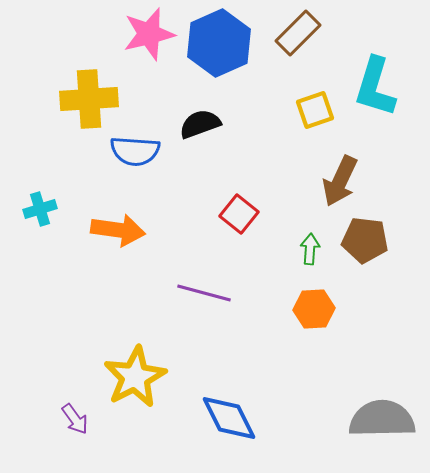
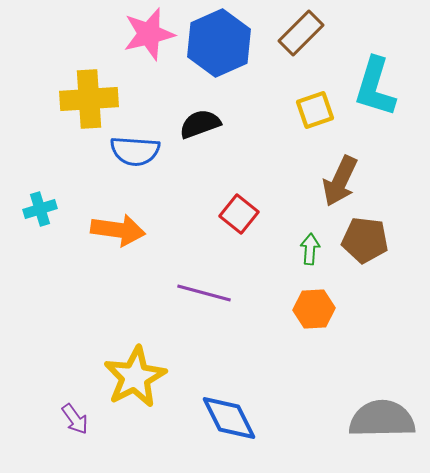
brown rectangle: moved 3 px right
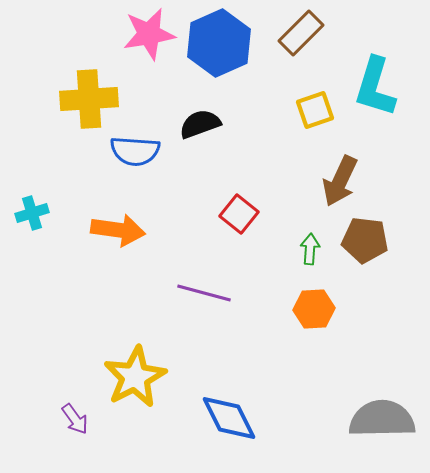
pink star: rotated 4 degrees clockwise
cyan cross: moved 8 px left, 4 px down
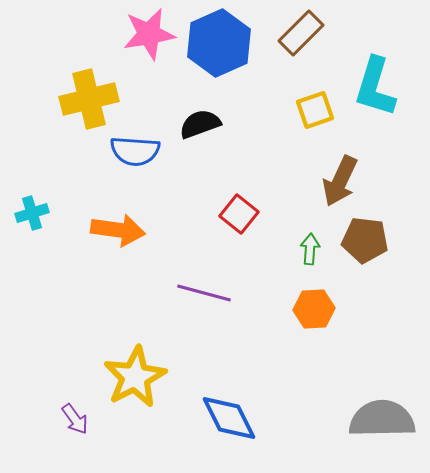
yellow cross: rotated 10 degrees counterclockwise
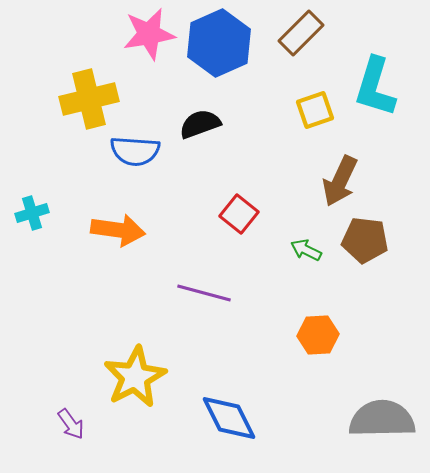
green arrow: moved 4 px left, 1 px down; rotated 68 degrees counterclockwise
orange hexagon: moved 4 px right, 26 px down
purple arrow: moved 4 px left, 5 px down
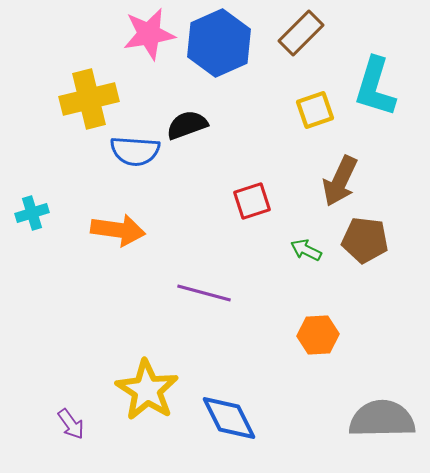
black semicircle: moved 13 px left, 1 px down
red square: moved 13 px right, 13 px up; rotated 33 degrees clockwise
yellow star: moved 12 px right, 13 px down; rotated 12 degrees counterclockwise
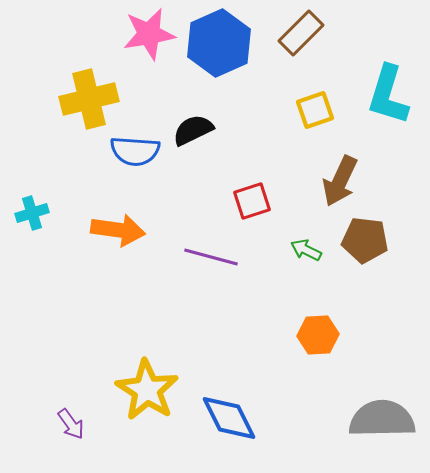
cyan L-shape: moved 13 px right, 8 px down
black semicircle: moved 6 px right, 5 px down; rotated 6 degrees counterclockwise
purple line: moved 7 px right, 36 px up
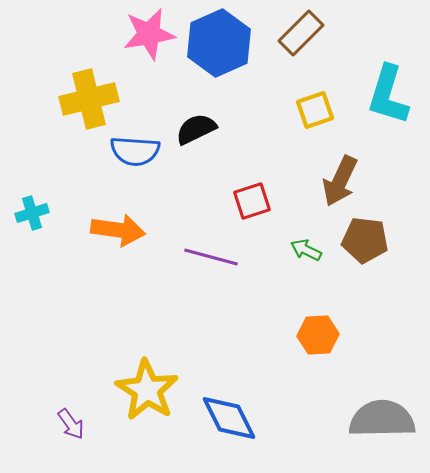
black semicircle: moved 3 px right, 1 px up
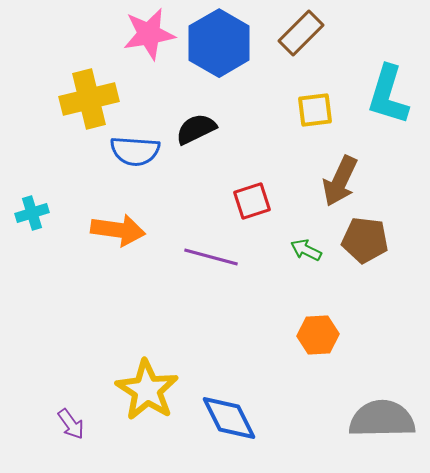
blue hexagon: rotated 6 degrees counterclockwise
yellow square: rotated 12 degrees clockwise
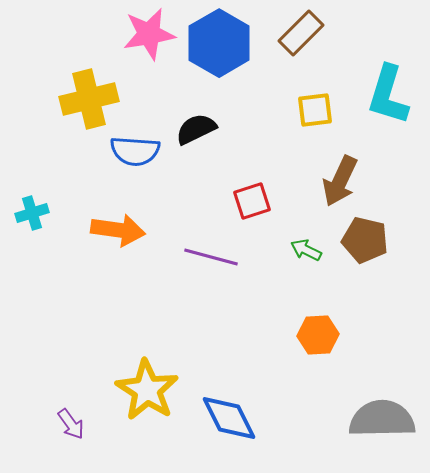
brown pentagon: rotated 6 degrees clockwise
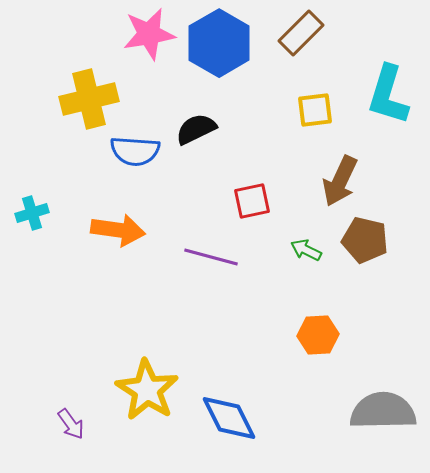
red square: rotated 6 degrees clockwise
gray semicircle: moved 1 px right, 8 px up
